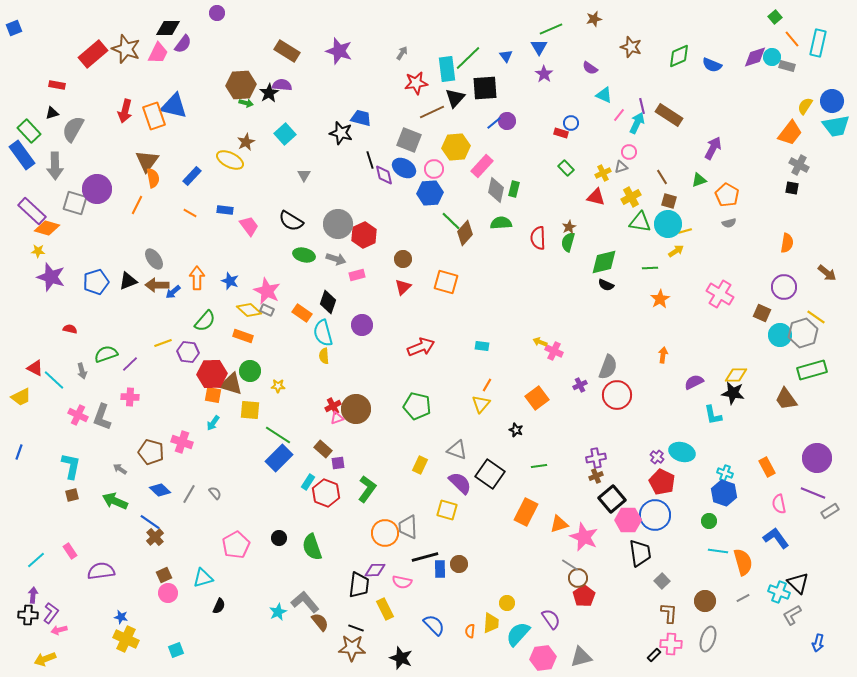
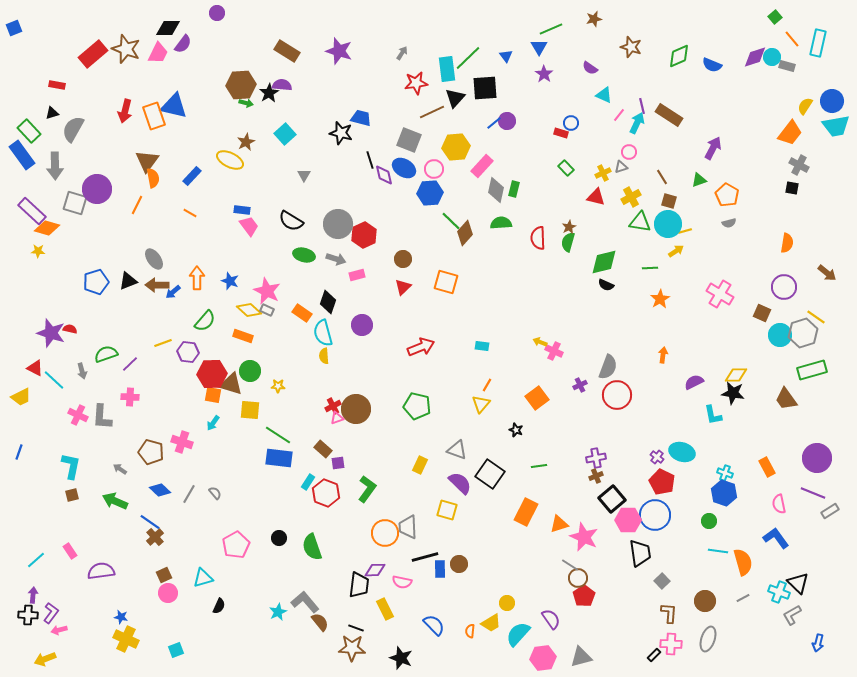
blue rectangle at (225, 210): moved 17 px right
purple star at (51, 277): moved 56 px down
gray L-shape at (102, 417): rotated 16 degrees counterclockwise
blue rectangle at (279, 458): rotated 52 degrees clockwise
yellow trapezoid at (491, 623): rotated 55 degrees clockwise
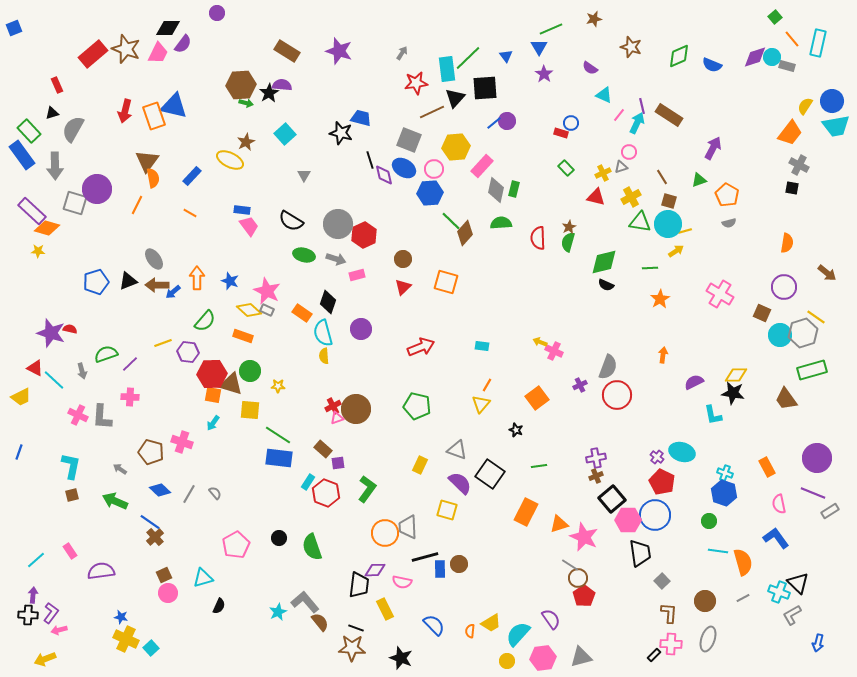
red rectangle at (57, 85): rotated 56 degrees clockwise
purple circle at (362, 325): moved 1 px left, 4 px down
yellow circle at (507, 603): moved 58 px down
cyan square at (176, 650): moved 25 px left, 2 px up; rotated 21 degrees counterclockwise
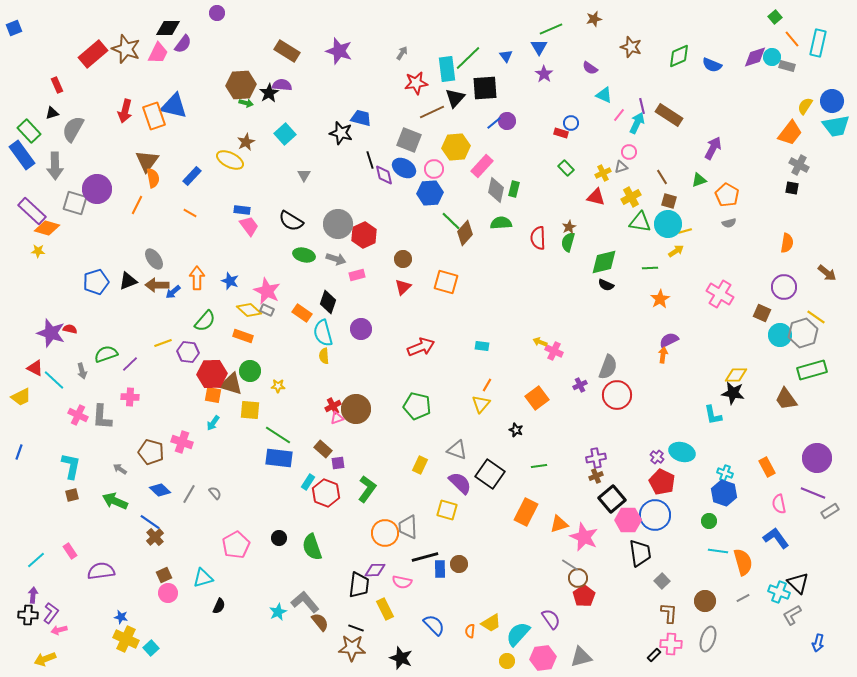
purple semicircle at (694, 382): moved 25 px left, 42 px up
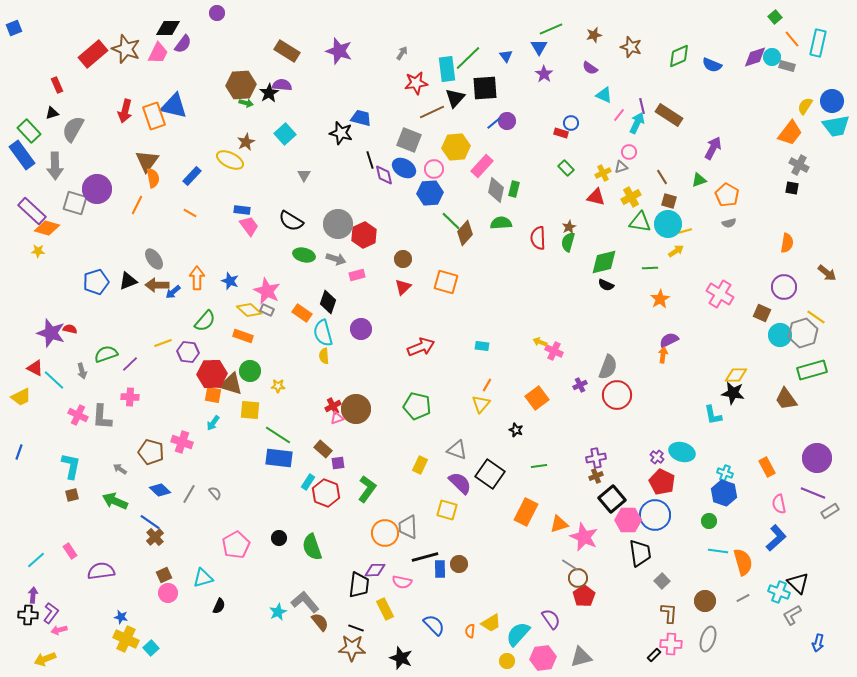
brown star at (594, 19): moved 16 px down
blue L-shape at (776, 538): rotated 84 degrees clockwise
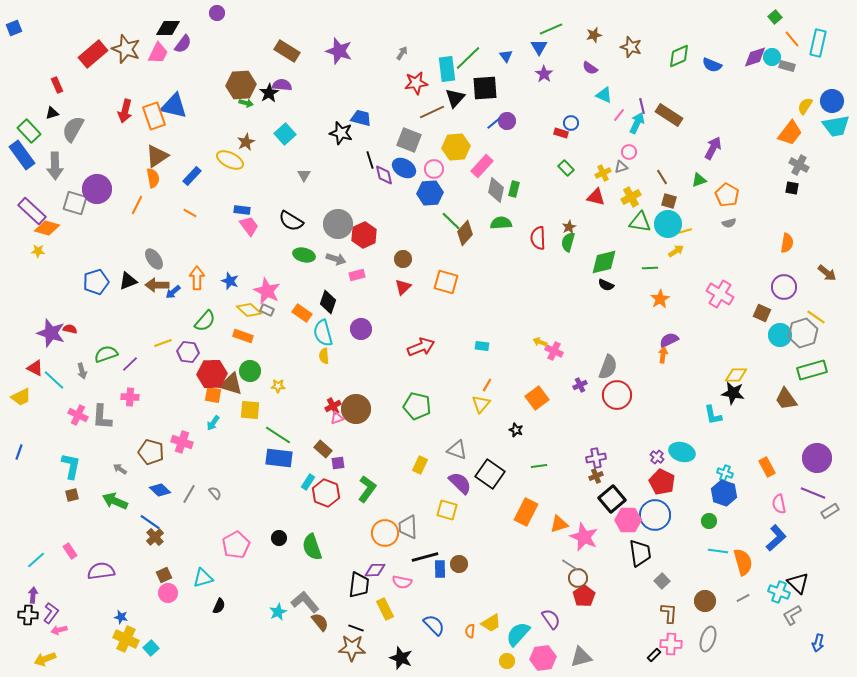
brown triangle at (147, 161): moved 10 px right, 5 px up; rotated 20 degrees clockwise
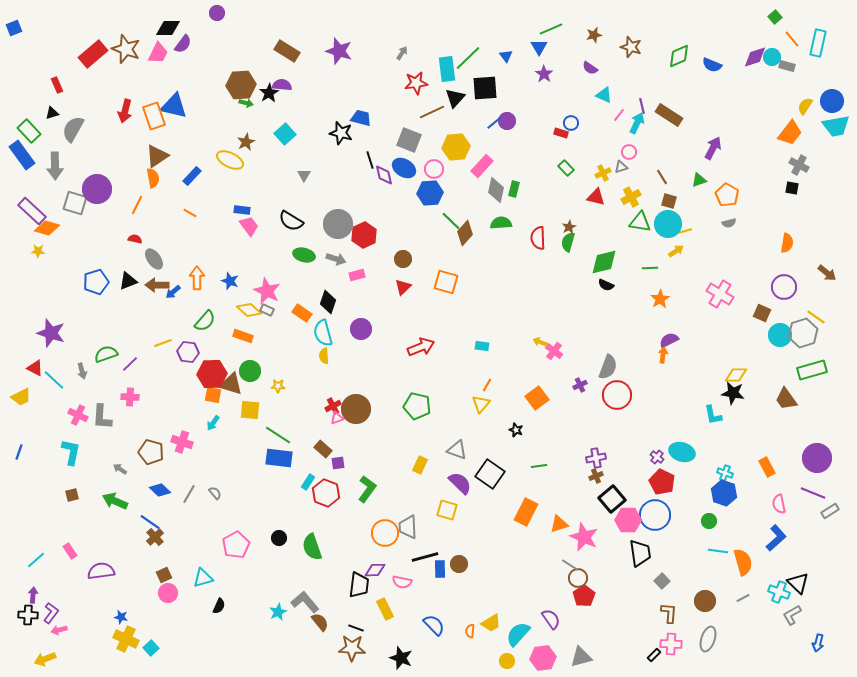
red semicircle at (70, 329): moved 65 px right, 90 px up
pink cross at (554, 351): rotated 12 degrees clockwise
cyan L-shape at (71, 466): moved 14 px up
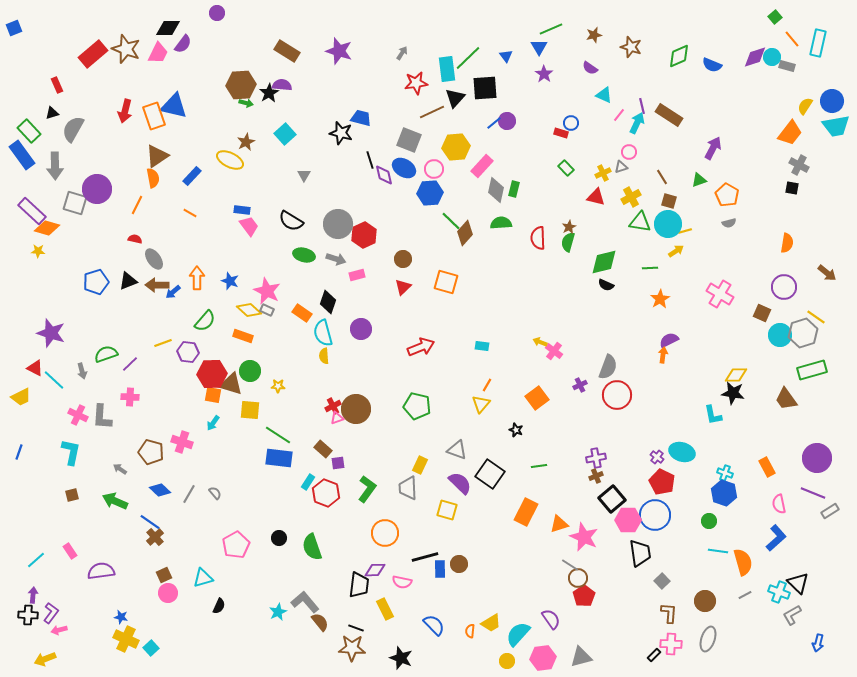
gray trapezoid at (408, 527): moved 39 px up
gray line at (743, 598): moved 2 px right, 3 px up
